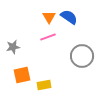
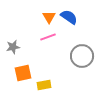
orange square: moved 1 px right, 2 px up
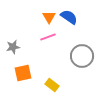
yellow rectangle: moved 8 px right; rotated 48 degrees clockwise
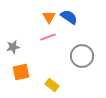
orange square: moved 2 px left, 1 px up
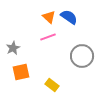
orange triangle: rotated 16 degrees counterclockwise
gray star: moved 1 px down; rotated 16 degrees counterclockwise
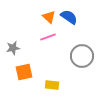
gray star: rotated 16 degrees clockwise
orange square: moved 3 px right
yellow rectangle: rotated 32 degrees counterclockwise
